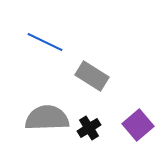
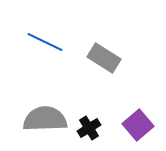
gray rectangle: moved 12 px right, 18 px up
gray semicircle: moved 2 px left, 1 px down
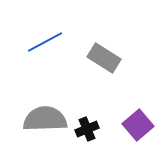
blue line: rotated 54 degrees counterclockwise
black cross: moved 2 px left, 1 px down; rotated 10 degrees clockwise
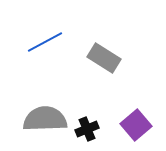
purple square: moved 2 px left
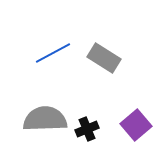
blue line: moved 8 px right, 11 px down
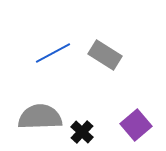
gray rectangle: moved 1 px right, 3 px up
gray semicircle: moved 5 px left, 2 px up
black cross: moved 5 px left, 3 px down; rotated 25 degrees counterclockwise
